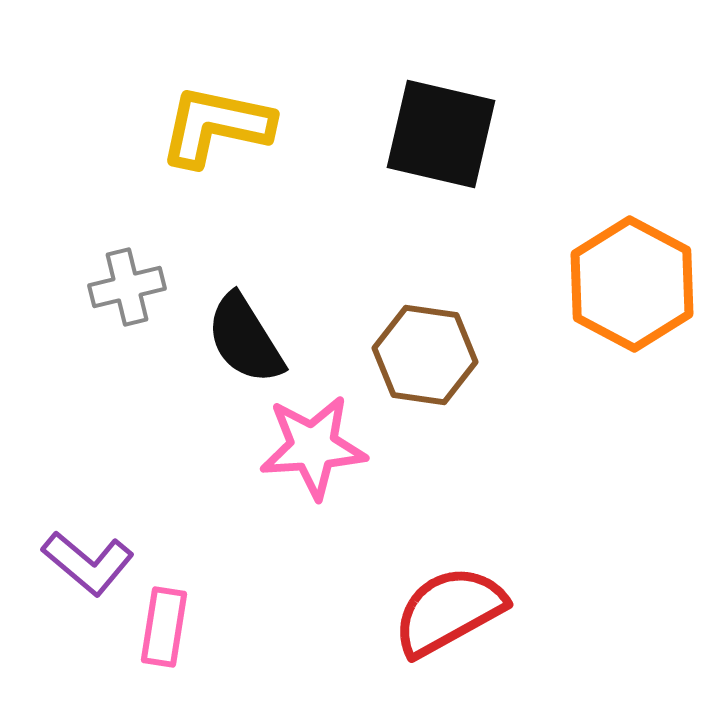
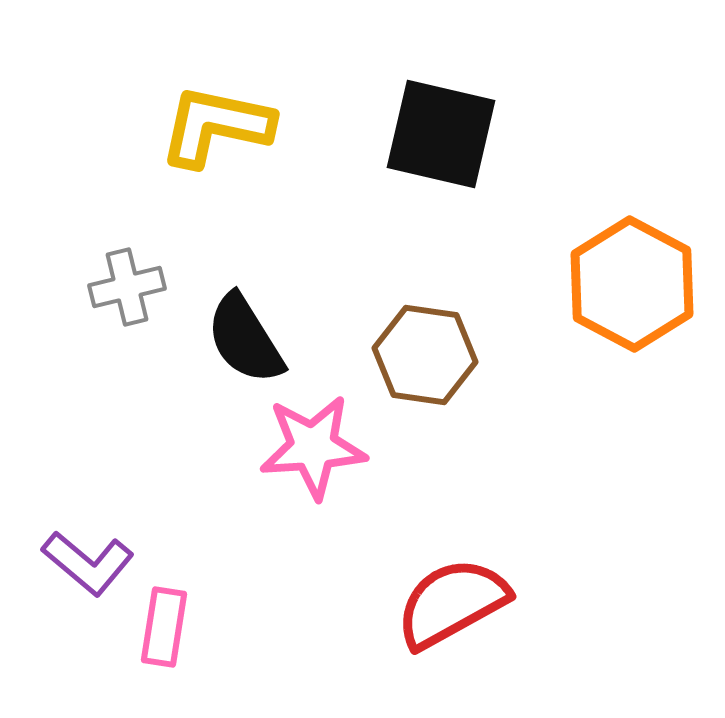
red semicircle: moved 3 px right, 8 px up
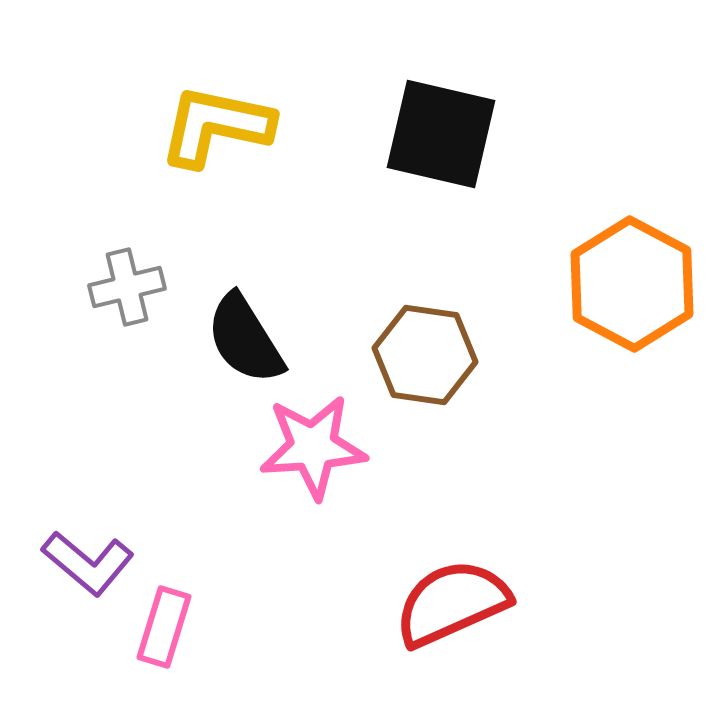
red semicircle: rotated 5 degrees clockwise
pink rectangle: rotated 8 degrees clockwise
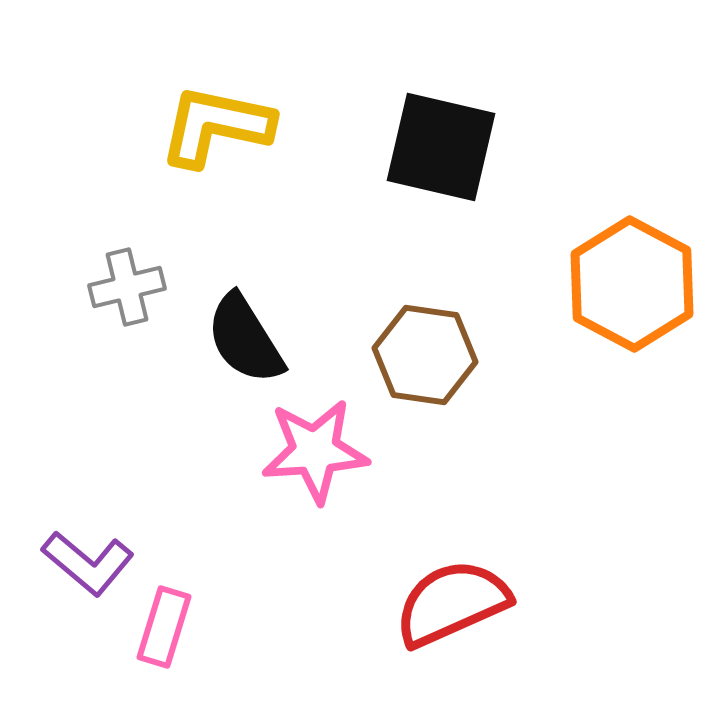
black square: moved 13 px down
pink star: moved 2 px right, 4 px down
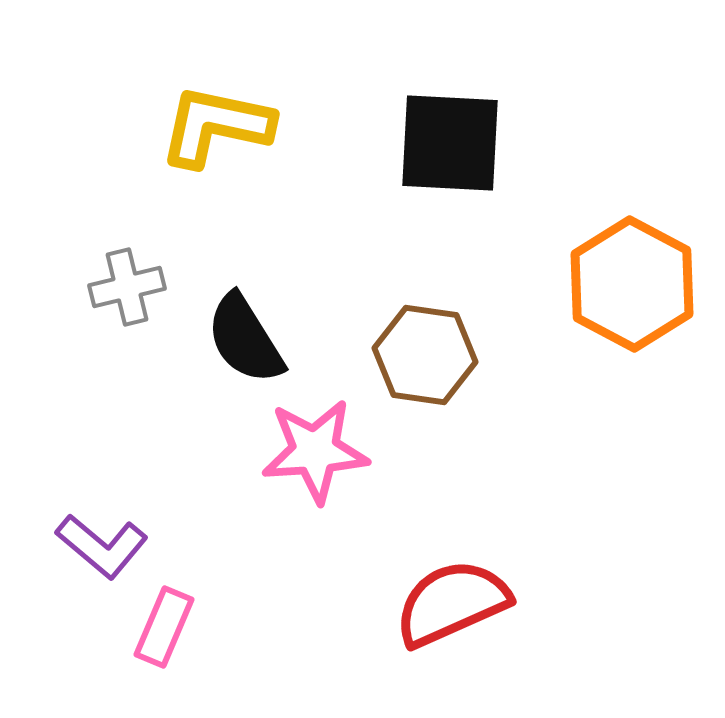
black square: moved 9 px right, 4 px up; rotated 10 degrees counterclockwise
purple L-shape: moved 14 px right, 17 px up
pink rectangle: rotated 6 degrees clockwise
